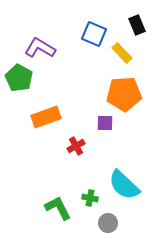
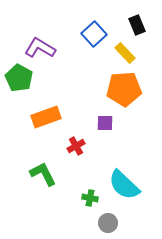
blue square: rotated 25 degrees clockwise
yellow rectangle: moved 3 px right
orange pentagon: moved 5 px up
green L-shape: moved 15 px left, 34 px up
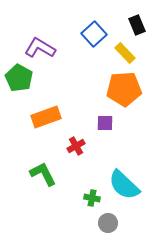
green cross: moved 2 px right
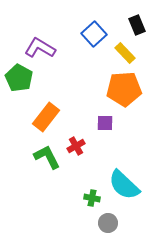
orange rectangle: rotated 32 degrees counterclockwise
green L-shape: moved 4 px right, 17 px up
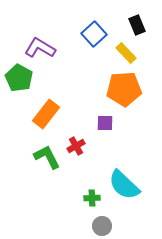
yellow rectangle: moved 1 px right
orange rectangle: moved 3 px up
green cross: rotated 14 degrees counterclockwise
gray circle: moved 6 px left, 3 px down
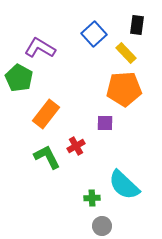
black rectangle: rotated 30 degrees clockwise
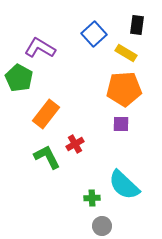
yellow rectangle: rotated 15 degrees counterclockwise
purple square: moved 16 px right, 1 px down
red cross: moved 1 px left, 2 px up
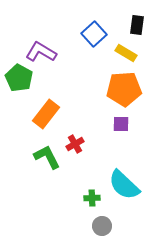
purple L-shape: moved 1 px right, 4 px down
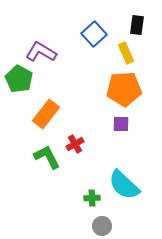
yellow rectangle: rotated 35 degrees clockwise
green pentagon: moved 1 px down
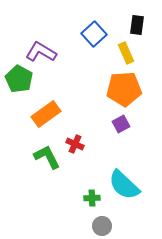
orange rectangle: rotated 16 degrees clockwise
purple square: rotated 30 degrees counterclockwise
red cross: rotated 36 degrees counterclockwise
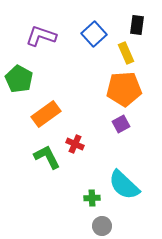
purple L-shape: moved 16 px up; rotated 12 degrees counterclockwise
